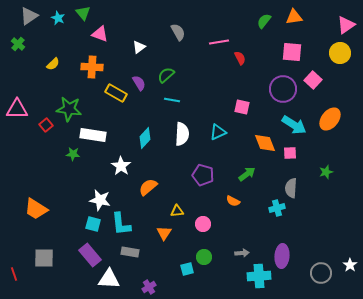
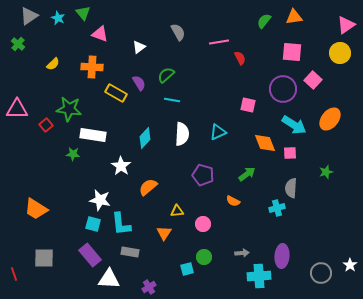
pink square at (242, 107): moved 6 px right, 2 px up
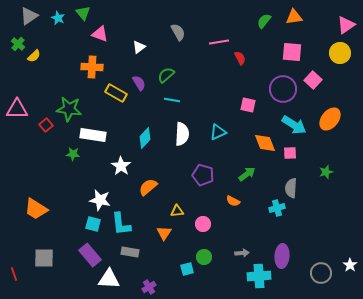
yellow semicircle at (53, 64): moved 19 px left, 8 px up
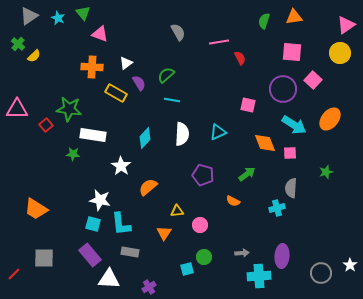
green semicircle at (264, 21): rotated 21 degrees counterclockwise
white triangle at (139, 47): moved 13 px left, 16 px down
pink circle at (203, 224): moved 3 px left, 1 px down
red line at (14, 274): rotated 64 degrees clockwise
